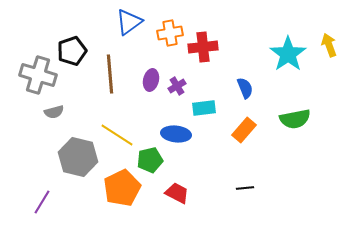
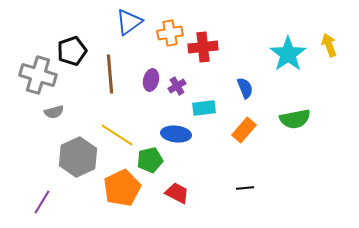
gray hexagon: rotated 21 degrees clockwise
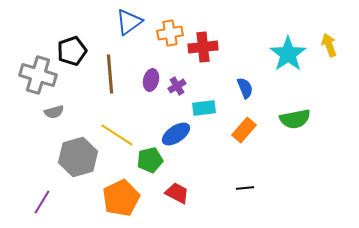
blue ellipse: rotated 40 degrees counterclockwise
gray hexagon: rotated 9 degrees clockwise
orange pentagon: moved 1 px left, 10 px down
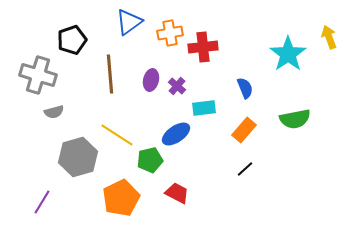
yellow arrow: moved 8 px up
black pentagon: moved 11 px up
purple cross: rotated 18 degrees counterclockwise
black line: moved 19 px up; rotated 36 degrees counterclockwise
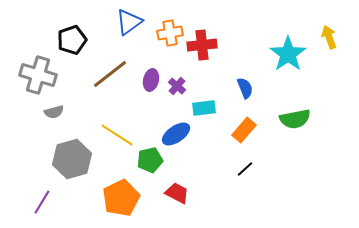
red cross: moved 1 px left, 2 px up
brown line: rotated 57 degrees clockwise
gray hexagon: moved 6 px left, 2 px down
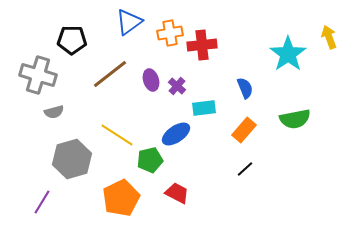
black pentagon: rotated 20 degrees clockwise
purple ellipse: rotated 30 degrees counterclockwise
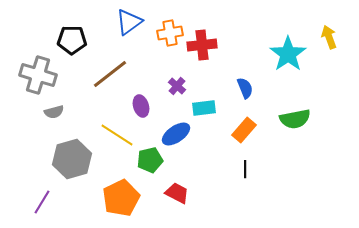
purple ellipse: moved 10 px left, 26 px down
black line: rotated 48 degrees counterclockwise
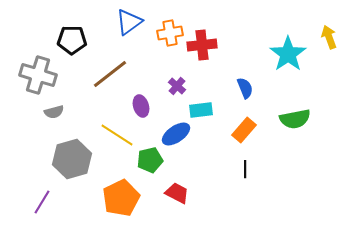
cyan rectangle: moved 3 px left, 2 px down
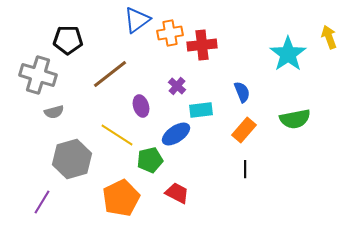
blue triangle: moved 8 px right, 2 px up
black pentagon: moved 4 px left
blue semicircle: moved 3 px left, 4 px down
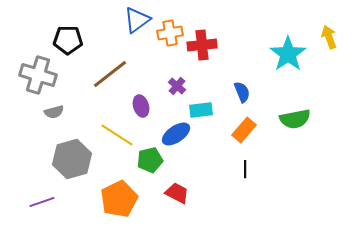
orange pentagon: moved 2 px left, 1 px down
purple line: rotated 40 degrees clockwise
